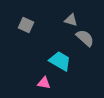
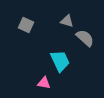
gray triangle: moved 4 px left, 1 px down
cyan trapezoid: rotated 35 degrees clockwise
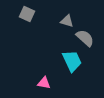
gray square: moved 1 px right, 11 px up
cyan trapezoid: moved 12 px right
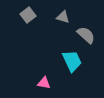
gray square: moved 1 px right, 1 px down; rotated 28 degrees clockwise
gray triangle: moved 4 px left, 4 px up
gray semicircle: moved 1 px right, 3 px up
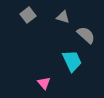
pink triangle: rotated 40 degrees clockwise
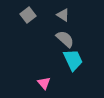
gray triangle: moved 2 px up; rotated 16 degrees clockwise
gray semicircle: moved 21 px left, 4 px down
cyan trapezoid: moved 1 px right, 1 px up
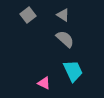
cyan trapezoid: moved 11 px down
pink triangle: rotated 24 degrees counterclockwise
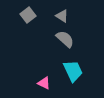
gray triangle: moved 1 px left, 1 px down
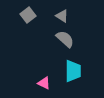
cyan trapezoid: rotated 25 degrees clockwise
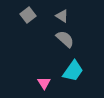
cyan trapezoid: rotated 35 degrees clockwise
pink triangle: rotated 32 degrees clockwise
